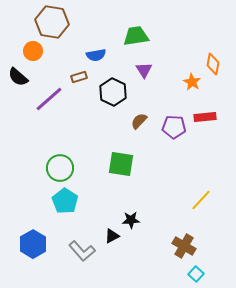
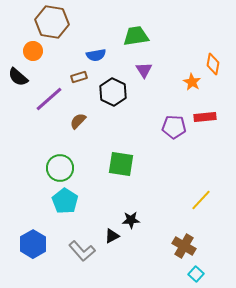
brown semicircle: moved 61 px left
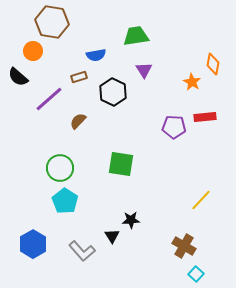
black triangle: rotated 35 degrees counterclockwise
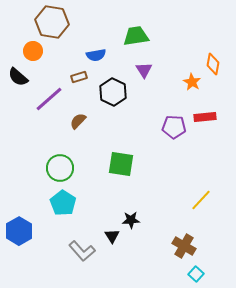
cyan pentagon: moved 2 px left, 2 px down
blue hexagon: moved 14 px left, 13 px up
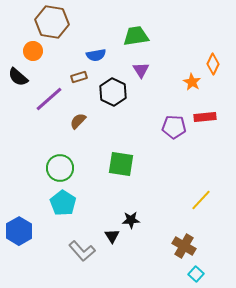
orange diamond: rotated 15 degrees clockwise
purple triangle: moved 3 px left
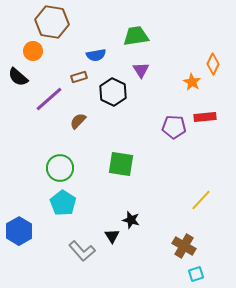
black star: rotated 18 degrees clockwise
cyan square: rotated 28 degrees clockwise
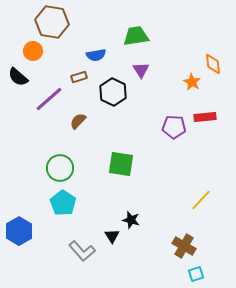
orange diamond: rotated 30 degrees counterclockwise
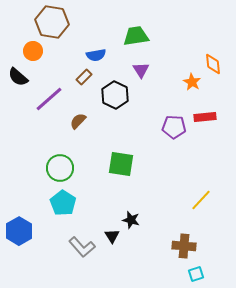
brown rectangle: moved 5 px right; rotated 28 degrees counterclockwise
black hexagon: moved 2 px right, 3 px down
brown cross: rotated 25 degrees counterclockwise
gray L-shape: moved 4 px up
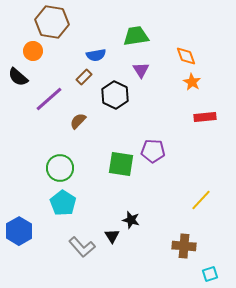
orange diamond: moved 27 px left, 8 px up; rotated 15 degrees counterclockwise
purple pentagon: moved 21 px left, 24 px down
cyan square: moved 14 px right
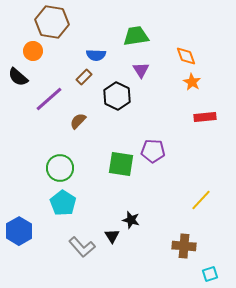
blue semicircle: rotated 12 degrees clockwise
black hexagon: moved 2 px right, 1 px down
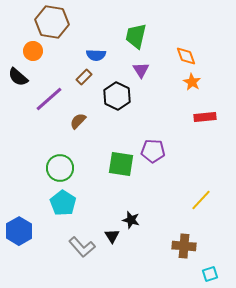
green trapezoid: rotated 68 degrees counterclockwise
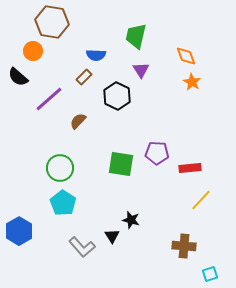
red rectangle: moved 15 px left, 51 px down
purple pentagon: moved 4 px right, 2 px down
